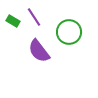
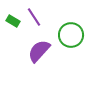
green circle: moved 2 px right, 3 px down
purple semicircle: rotated 80 degrees clockwise
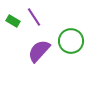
green circle: moved 6 px down
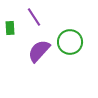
green rectangle: moved 3 px left, 7 px down; rotated 56 degrees clockwise
green circle: moved 1 px left, 1 px down
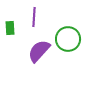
purple line: rotated 36 degrees clockwise
green circle: moved 2 px left, 3 px up
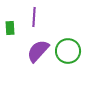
green circle: moved 12 px down
purple semicircle: moved 1 px left
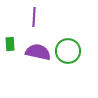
green rectangle: moved 16 px down
purple semicircle: moved 1 px down; rotated 60 degrees clockwise
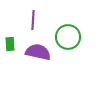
purple line: moved 1 px left, 3 px down
green circle: moved 14 px up
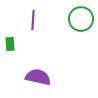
green circle: moved 13 px right, 18 px up
purple semicircle: moved 25 px down
